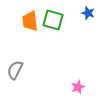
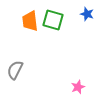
blue star: moved 1 px left, 1 px down
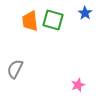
blue star: moved 2 px left, 1 px up; rotated 16 degrees clockwise
gray semicircle: moved 1 px up
pink star: moved 2 px up
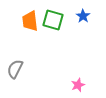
blue star: moved 2 px left, 3 px down
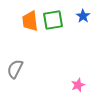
green square: rotated 25 degrees counterclockwise
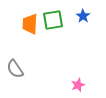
orange trapezoid: moved 3 px down; rotated 10 degrees clockwise
gray semicircle: rotated 60 degrees counterclockwise
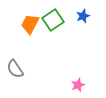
blue star: rotated 16 degrees clockwise
green square: rotated 25 degrees counterclockwise
orange trapezoid: rotated 25 degrees clockwise
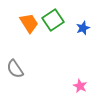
blue star: moved 12 px down
orange trapezoid: moved 1 px left, 1 px up; rotated 120 degrees clockwise
pink star: moved 2 px right, 1 px down; rotated 24 degrees counterclockwise
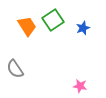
orange trapezoid: moved 2 px left, 3 px down
pink star: rotated 16 degrees counterclockwise
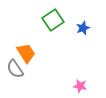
orange trapezoid: moved 1 px left, 27 px down
